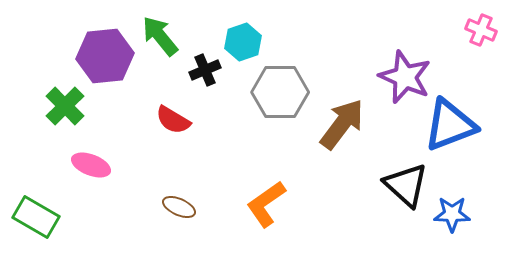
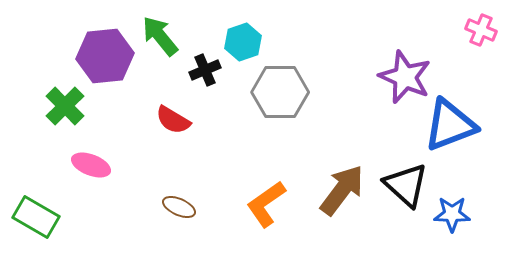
brown arrow: moved 66 px down
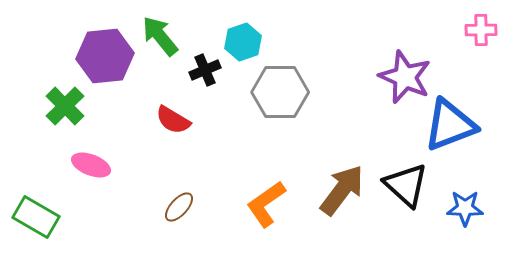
pink cross: rotated 24 degrees counterclockwise
brown ellipse: rotated 72 degrees counterclockwise
blue star: moved 13 px right, 6 px up
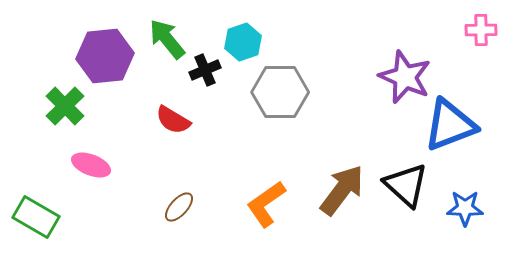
green arrow: moved 7 px right, 3 px down
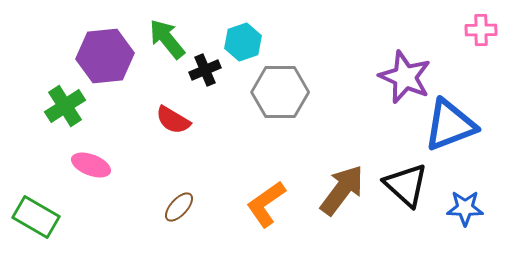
green cross: rotated 12 degrees clockwise
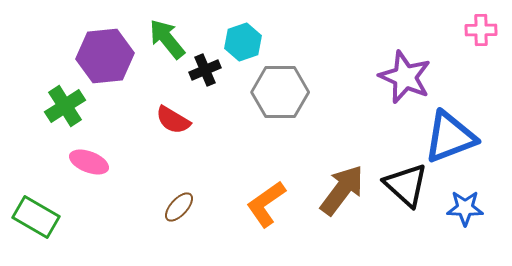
blue triangle: moved 12 px down
pink ellipse: moved 2 px left, 3 px up
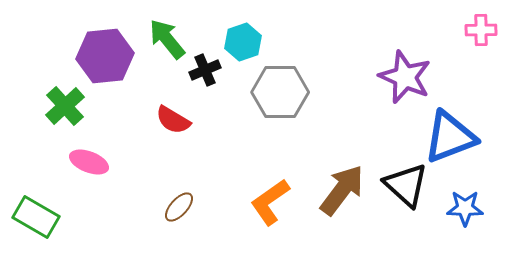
green cross: rotated 9 degrees counterclockwise
orange L-shape: moved 4 px right, 2 px up
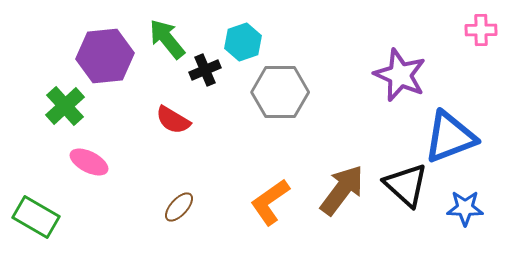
purple star: moved 5 px left, 2 px up
pink ellipse: rotated 6 degrees clockwise
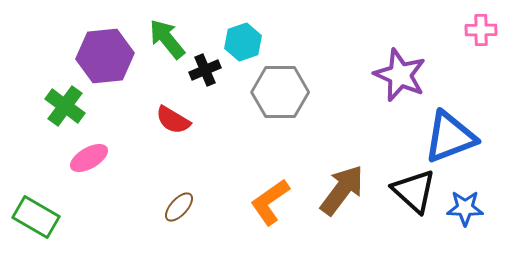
green cross: rotated 12 degrees counterclockwise
pink ellipse: moved 4 px up; rotated 57 degrees counterclockwise
black triangle: moved 8 px right, 6 px down
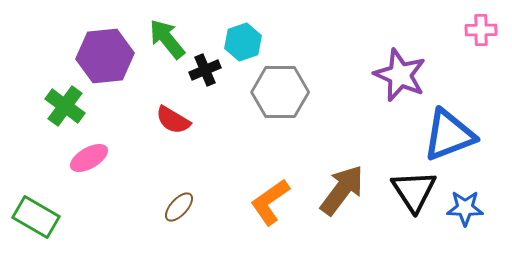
blue triangle: moved 1 px left, 2 px up
black triangle: rotated 15 degrees clockwise
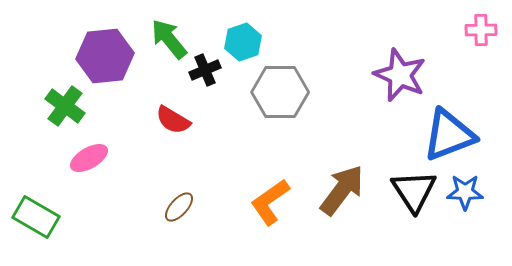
green arrow: moved 2 px right
blue star: moved 16 px up
